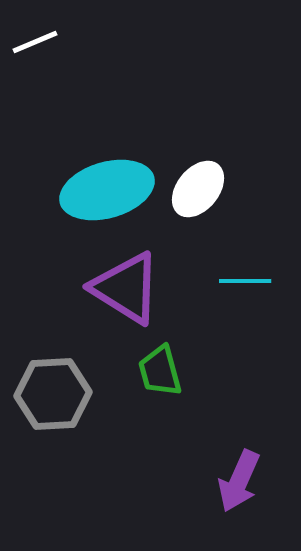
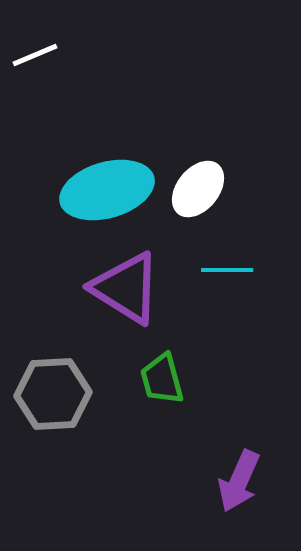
white line: moved 13 px down
cyan line: moved 18 px left, 11 px up
green trapezoid: moved 2 px right, 8 px down
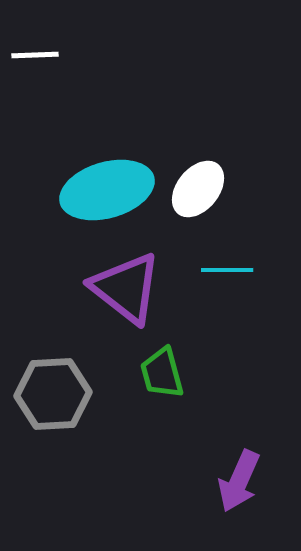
white line: rotated 21 degrees clockwise
purple triangle: rotated 6 degrees clockwise
green trapezoid: moved 6 px up
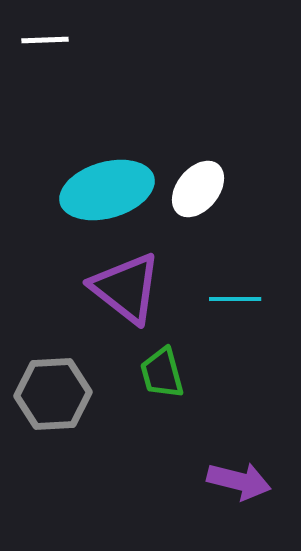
white line: moved 10 px right, 15 px up
cyan line: moved 8 px right, 29 px down
purple arrow: rotated 100 degrees counterclockwise
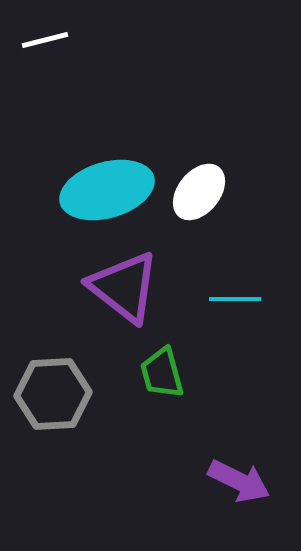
white line: rotated 12 degrees counterclockwise
white ellipse: moved 1 px right, 3 px down
purple triangle: moved 2 px left, 1 px up
purple arrow: rotated 12 degrees clockwise
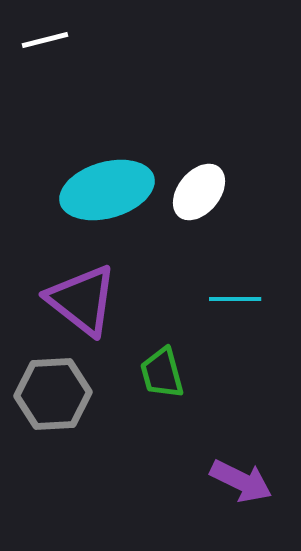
purple triangle: moved 42 px left, 13 px down
purple arrow: moved 2 px right
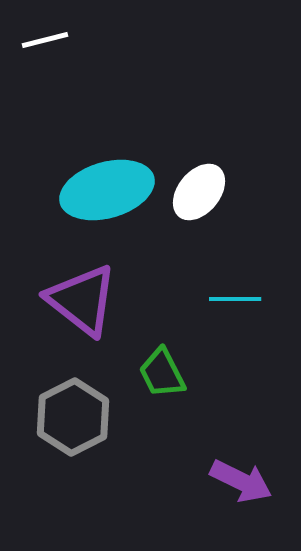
green trapezoid: rotated 12 degrees counterclockwise
gray hexagon: moved 20 px right, 23 px down; rotated 24 degrees counterclockwise
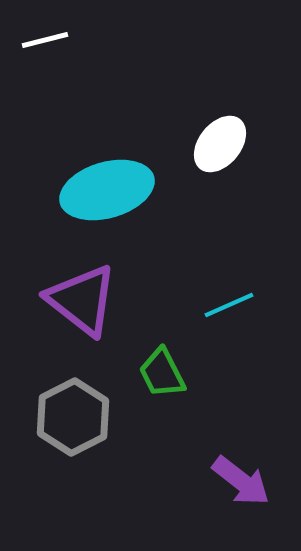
white ellipse: moved 21 px right, 48 px up
cyan line: moved 6 px left, 6 px down; rotated 24 degrees counterclockwise
purple arrow: rotated 12 degrees clockwise
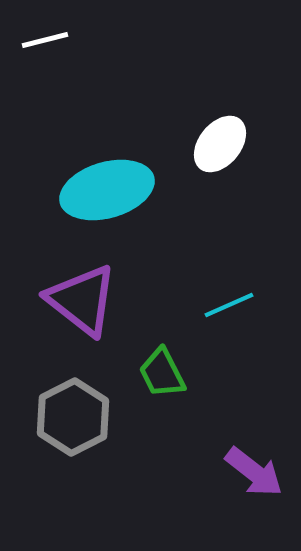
purple arrow: moved 13 px right, 9 px up
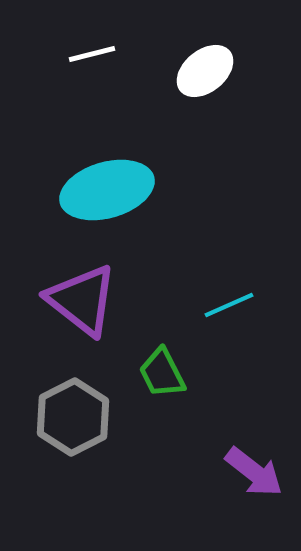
white line: moved 47 px right, 14 px down
white ellipse: moved 15 px left, 73 px up; rotated 12 degrees clockwise
